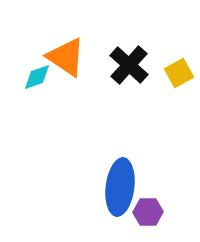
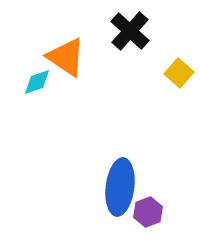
black cross: moved 1 px right, 34 px up
yellow square: rotated 20 degrees counterclockwise
cyan diamond: moved 5 px down
purple hexagon: rotated 20 degrees counterclockwise
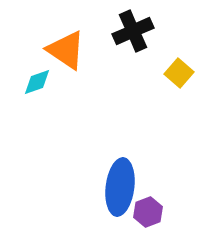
black cross: moved 3 px right; rotated 24 degrees clockwise
orange triangle: moved 7 px up
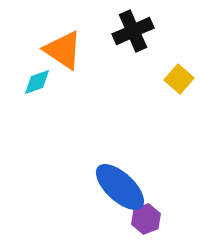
orange triangle: moved 3 px left
yellow square: moved 6 px down
blue ellipse: rotated 54 degrees counterclockwise
purple hexagon: moved 2 px left, 7 px down
